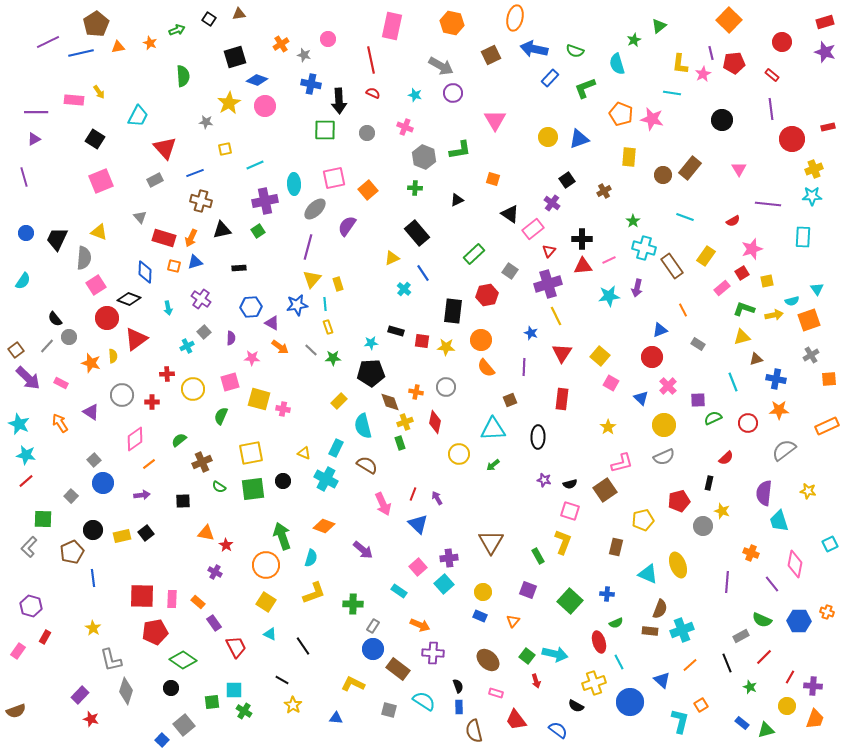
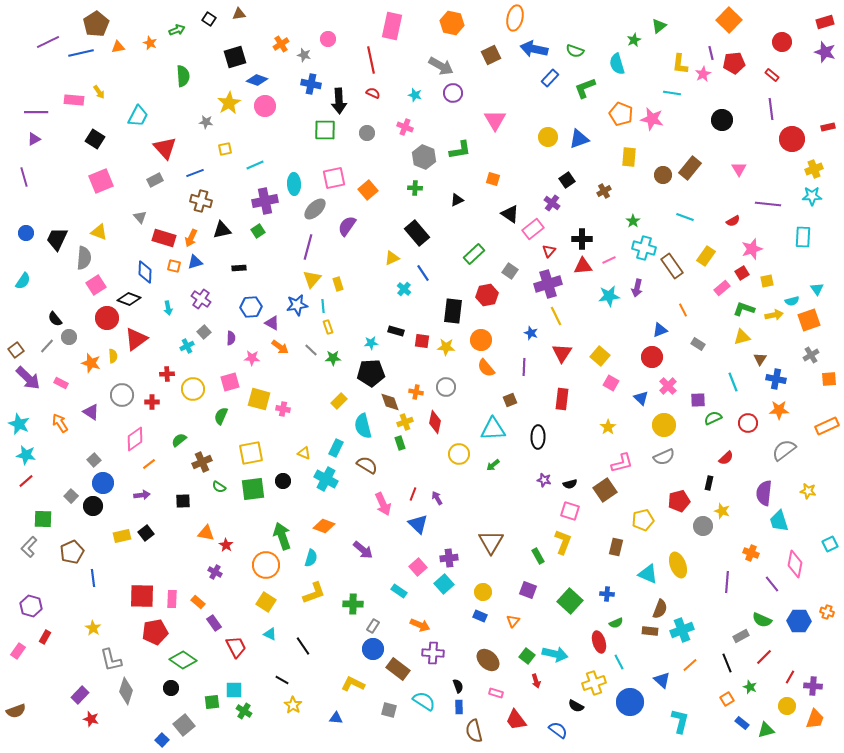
cyan line at (325, 304): moved 2 px left, 2 px down
brown triangle at (756, 359): moved 4 px right; rotated 40 degrees counterclockwise
black circle at (93, 530): moved 24 px up
orange square at (701, 705): moved 26 px right, 6 px up
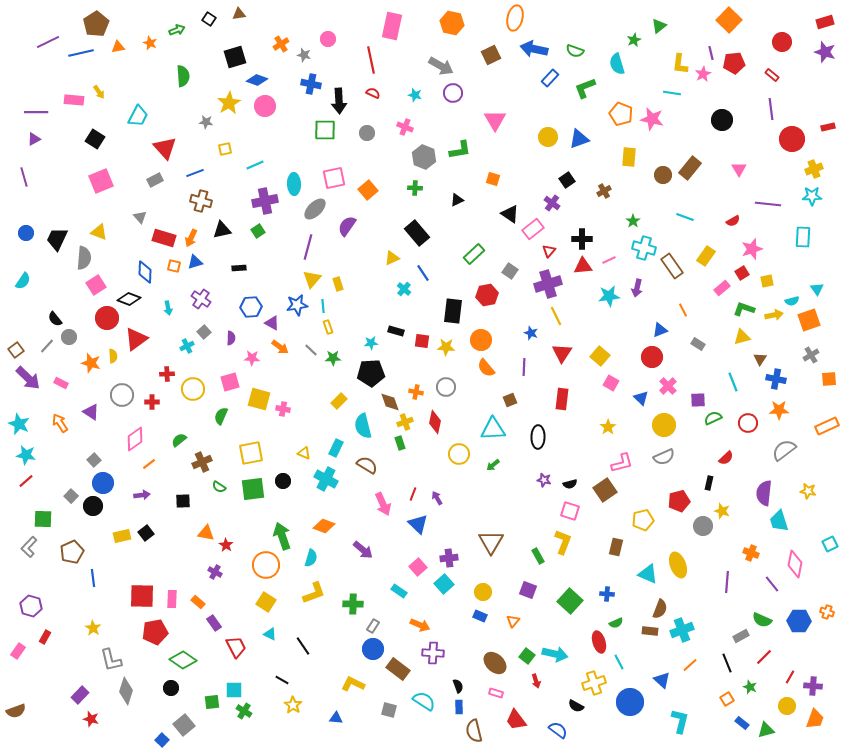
brown ellipse at (488, 660): moved 7 px right, 3 px down
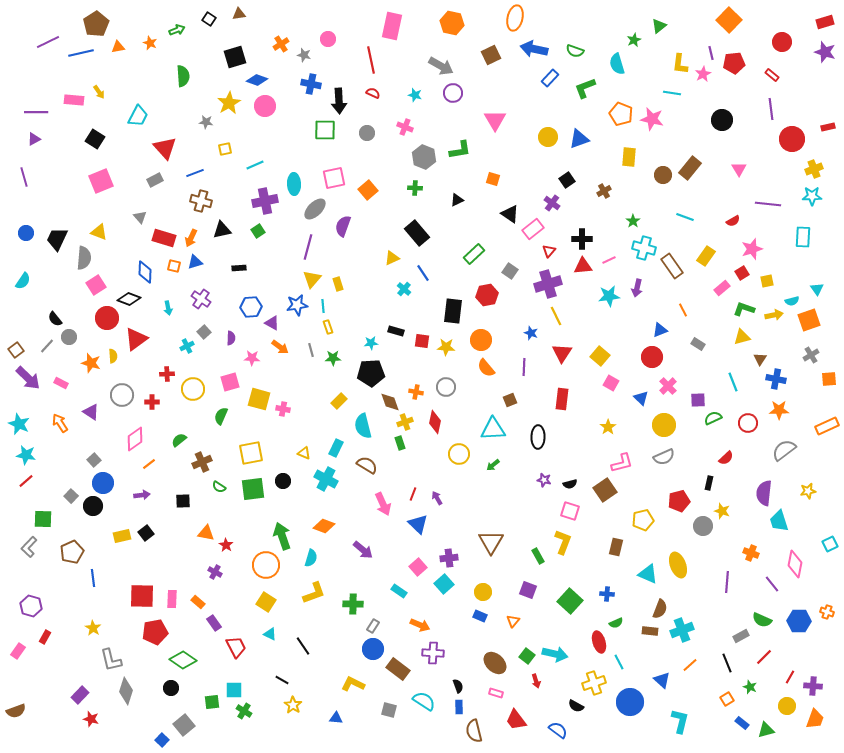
purple semicircle at (347, 226): moved 4 px left; rotated 15 degrees counterclockwise
gray line at (311, 350): rotated 32 degrees clockwise
yellow star at (808, 491): rotated 21 degrees counterclockwise
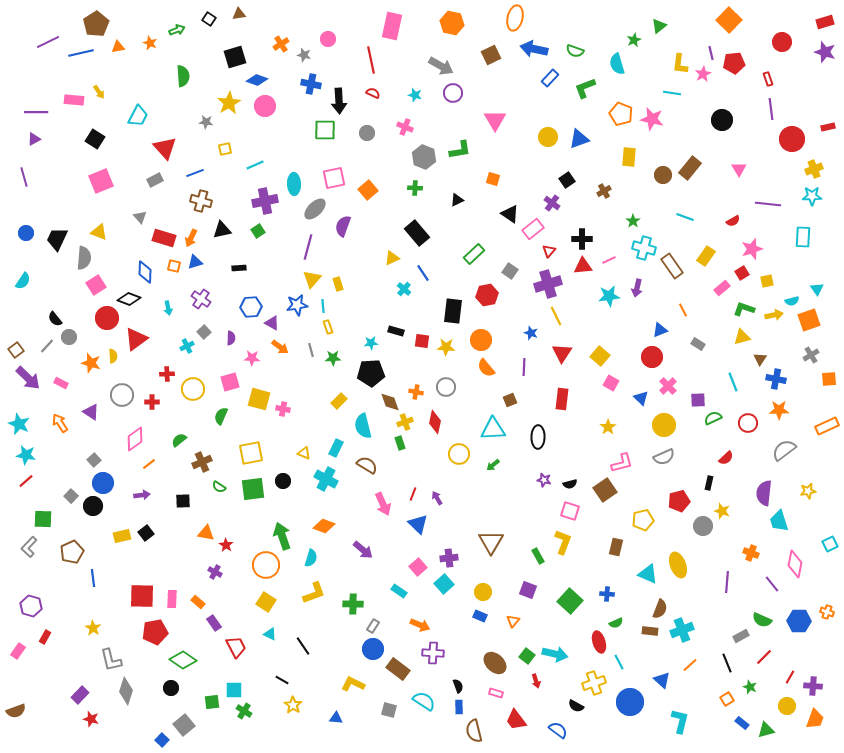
red rectangle at (772, 75): moved 4 px left, 4 px down; rotated 32 degrees clockwise
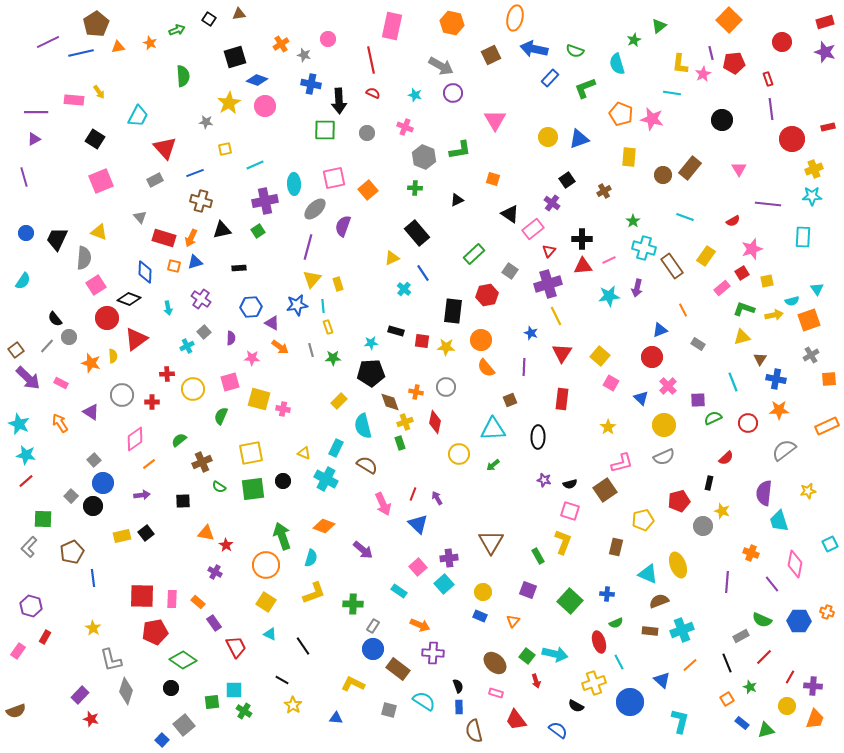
brown semicircle at (660, 609): moved 1 px left, 8 px up; rotated 132 degrees counterclockwise
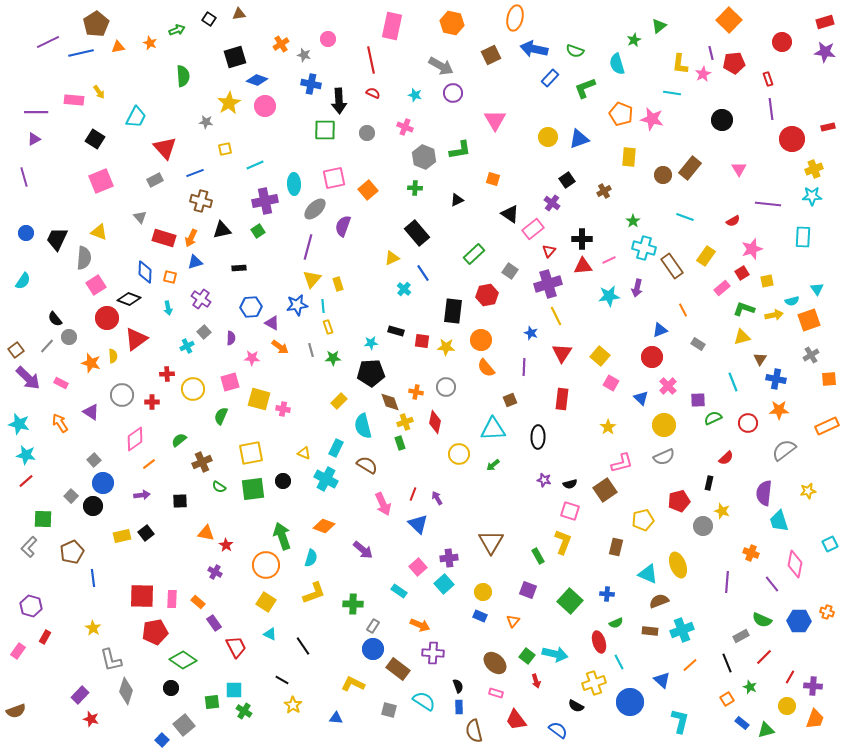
purple star at (825, 52): rotated 10 degrees counterclockwise
cyan trapezoid at (138, 116): moved 2 px left, 1 px down
orange square at (174, 266): moved 4 px left, 11 px down
cyan star at (19, 424): rotated 10 degrees counterclockwise
black square at (183, 501): moved 3 px left
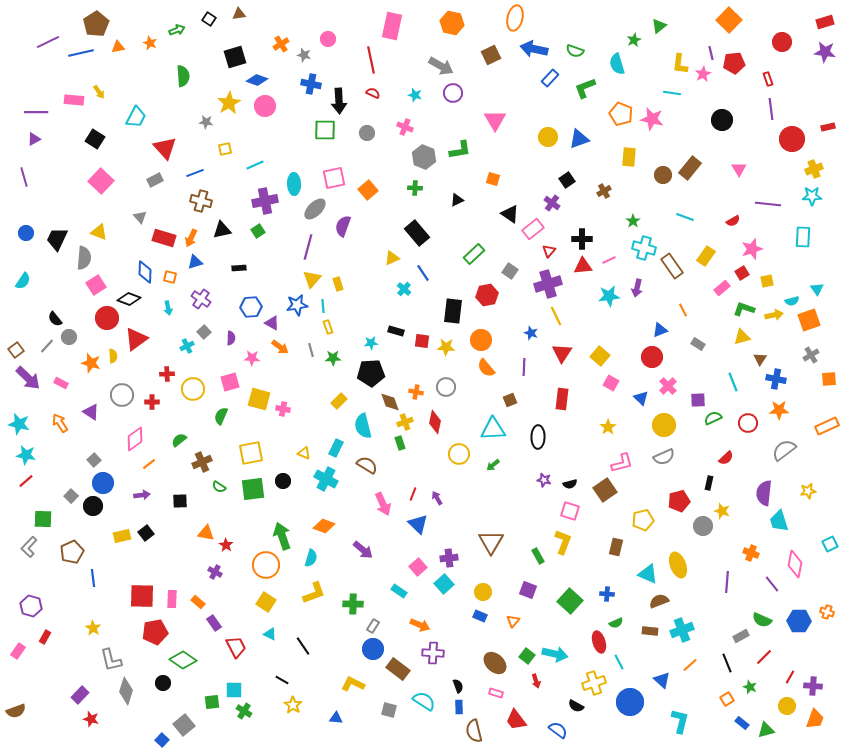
pink square at (101, 181): rotated 25 degrees counterclockwise
black circle at (171, 688): moved 8 px left, 5 px up
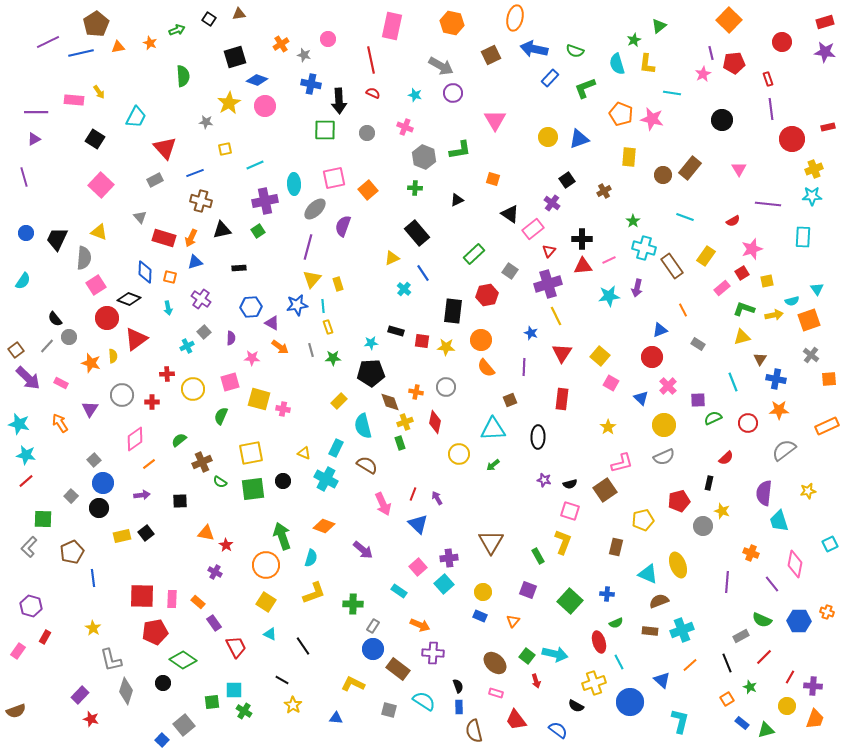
yellow L-shape at (680, 64): moved 33 px left
pink square at (101, 181): moved 4 px down
gray cross at (811, 355): rotated 21 degrees counterclockwise
purple triangle at (91, 412): moved 1 px left, 3 px up; rotated 30 degrees clockwise
green semicircle at (219, 487): moved 1 px right, 5 px up
black circle at (93, 506): moved 6 px right, 2 px down
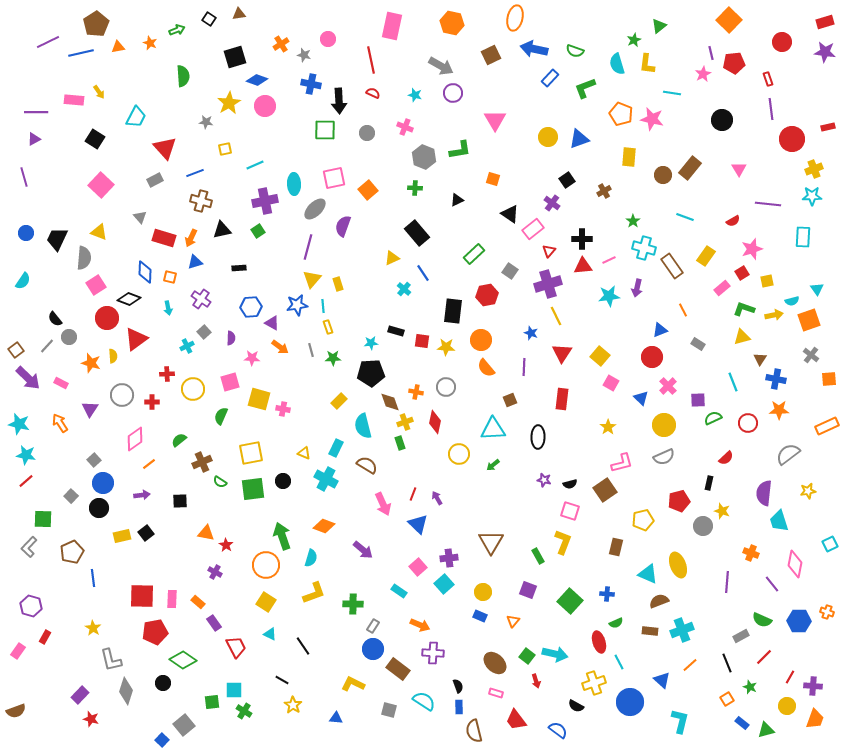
gray semicircle at (784, 450): moved 4 px right, 4 px down
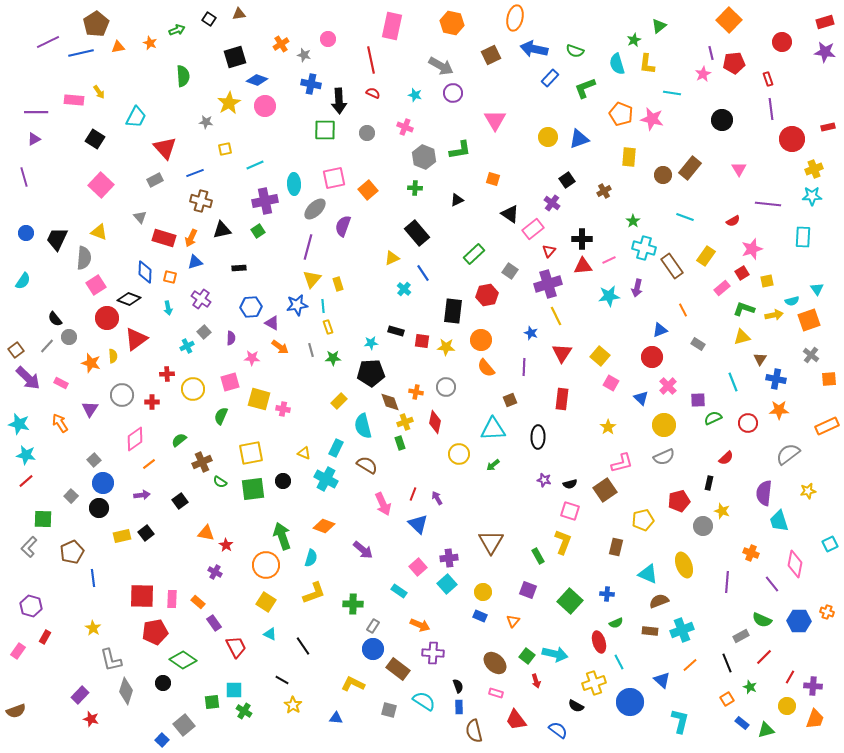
black square at (180, 501): rotated 35 degrees counterclockwise
yellow ellipse at (678, 565): moved 6 px right
cyan square at (444, 584): moved 3 px right
